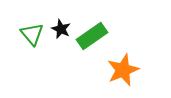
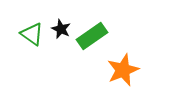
green triangle: rotated 15 degrees counterclockwise
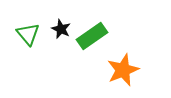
green triangle: moved 4 px left; rotated 15 degrees clockwise
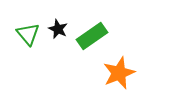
black star: moved 3 px left
orange star: moved 4 px left, 3 px down
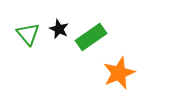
black star: moved 1 px right
green rectangle: moved 1 px left, 1 px down
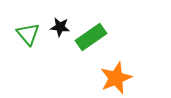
black star: moved 1 px right, 2 px up; rotated 18 degrees counterclockwise
orange star: moved 3 px left, 5 px down
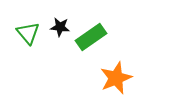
green triangle: moved 1 px up
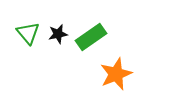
black star: moved 2 px left, 7 px down; rotated 18 degrees counterclockwise
orange star: moved 4 px up
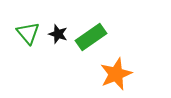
black star: rotated 30 degrees clockwise
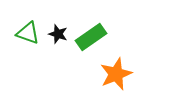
green triangle: rotated 30 degrees counterclockwise
